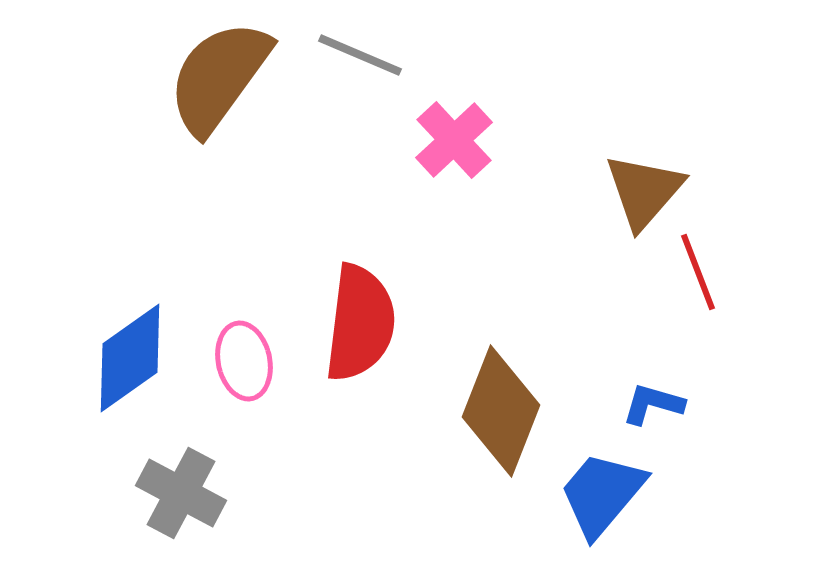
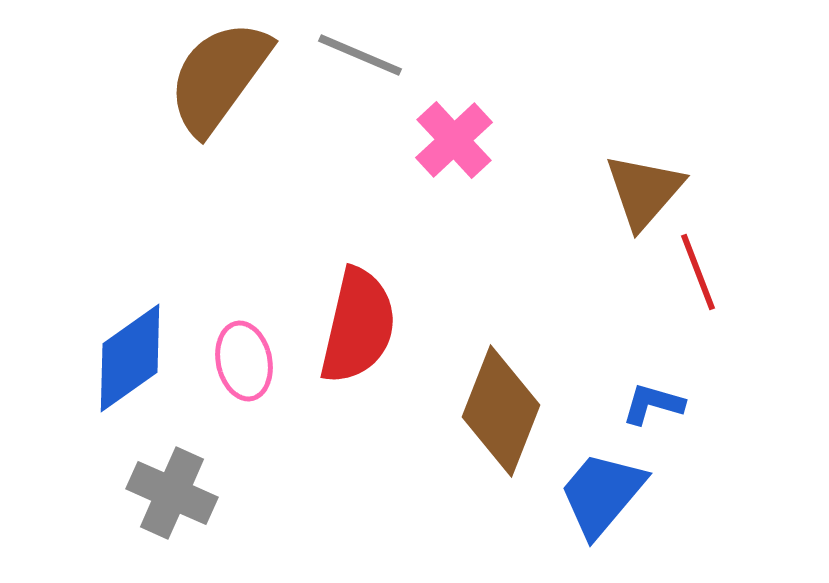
red semicircle: moved 2 px left, 3 px down; rotated 6 degrees clockwise
gray cross: moved 9 px left; rotated 4 degrees counterclockwise
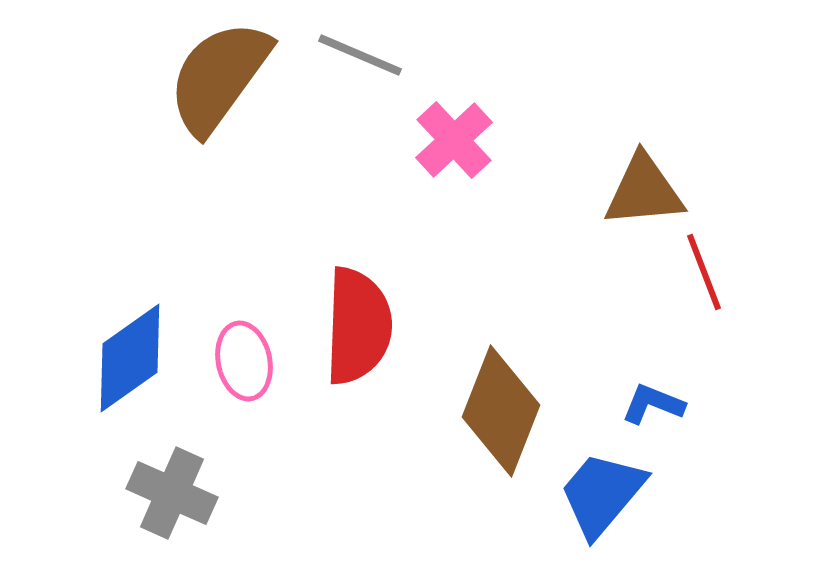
brown triangle: rotated 44 degrees clockwise
red line: moved 6 px right
red semicircle: rotated 11 degrees counterclockwise
blue L-shape: rotated 6 degrees clockwise
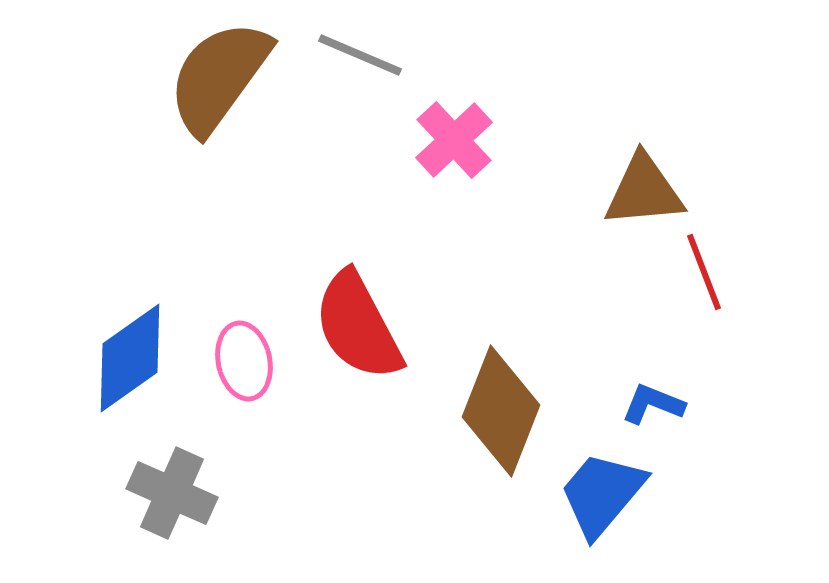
red semicircle: rotated 150 degrees clockwise
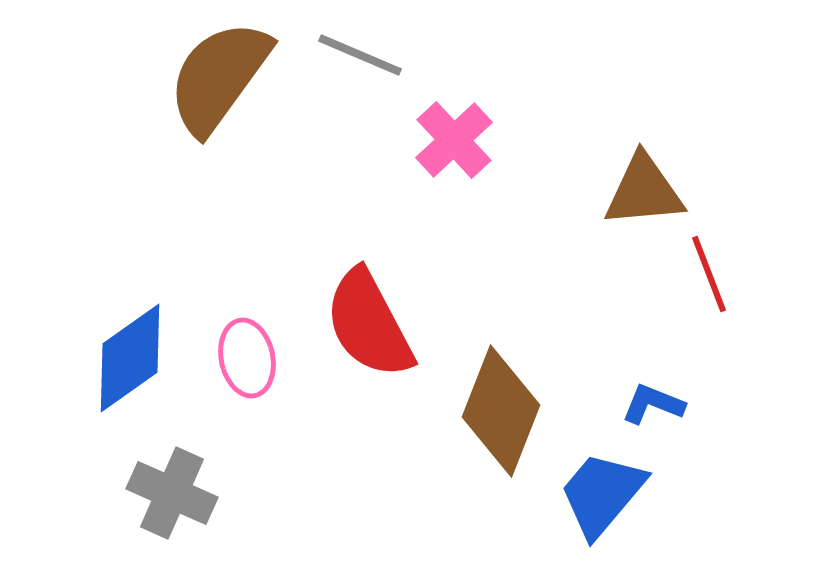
red line: moved 5 px right, 2 px down
red semicircle: moved 11 px right, 2 px up
pink ellipse: moved 3 px right, 3 px up
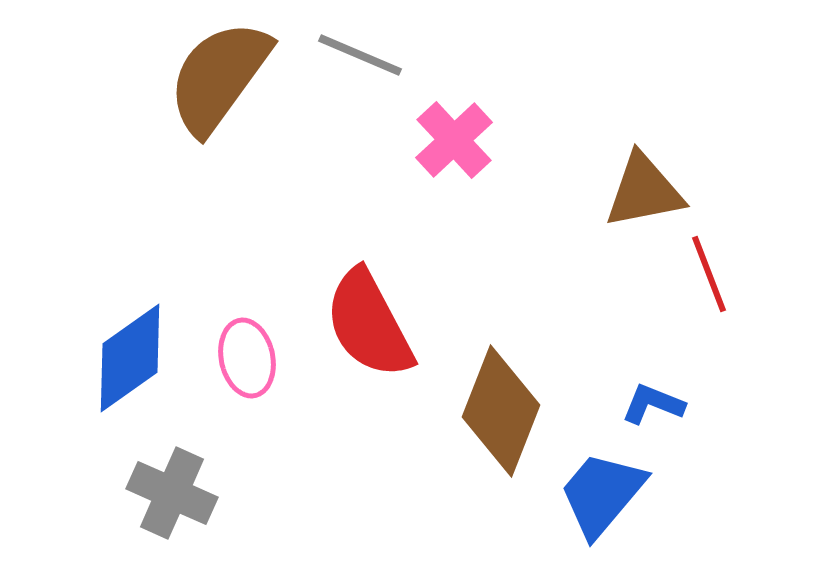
brown triangle: rotated 6 degrees counterclockwise
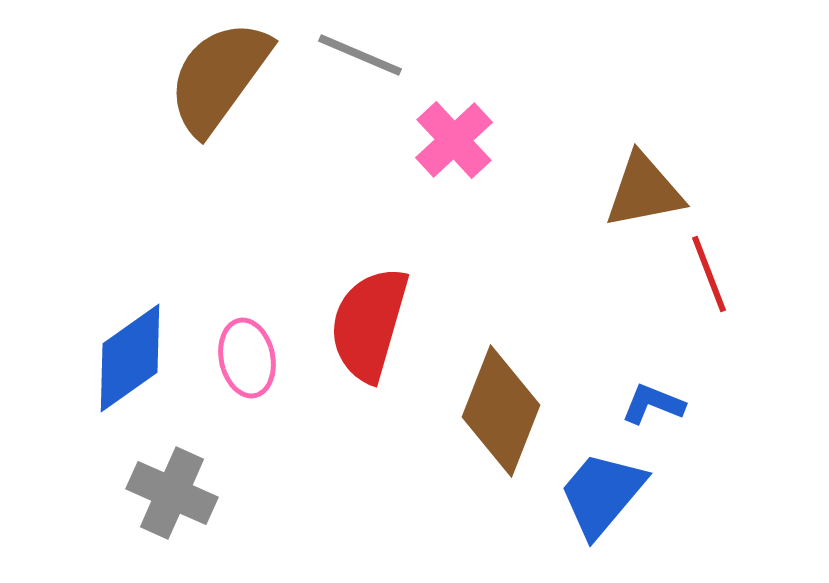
red semicircle: rotated 44 degrees clockwise
